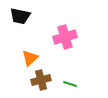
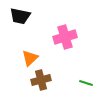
green line: moved 16 px right, 1 px up
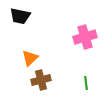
pink cross: moved 20 px right
green line: rotated 64 degrees clockwise
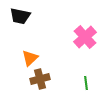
pink cross: rotated 25 degrees counterclockwise
brown cross: moved 1 px left, 1 px up
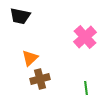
green line: moved 5 px down
